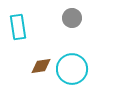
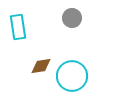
cyan circle: moved 7 px down
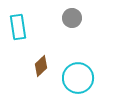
brown diamond: rotated 35 degrees counterclockwise
cyan circle: moved 6 px right, 2 px down
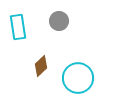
gray circle: moved 13 px left, 3 px down
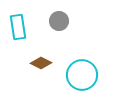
brown diamond: moved 3 px up; rotated 70 degrees clockwise
cyan circle: moved 4 px right, 3 px up
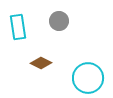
cyan circle: moved 6 px right, 3 px down
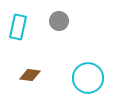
cyan rectangle: rotated 20 degrees clockwise
brown diamond: moved 11 px left, 12 px down; rotated 20 degrees counterclockwise
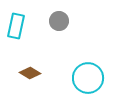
cyan rectangle: moved 2 px left, 1 px up
brown diamond: moved 2 px up; rotated 25 degrees clockwise
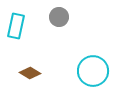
gray circle: moved 4 px up
cyan circle: moved 5 px right, 7 px up
